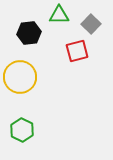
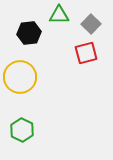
red square: moved 9 px right, 2 px down
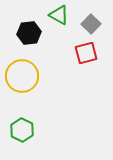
green triangle: rotated 30 degrees clockwise
yellow circle: moved 2 px right, 1 px up
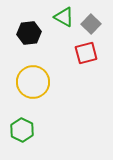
green triangle: moved 5 px right, 2 px down
yellow circle: moved 11 px right, 6 px down
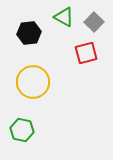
gray square: moved 3 px right, 2 px up
green hexagon: rotated 15 degrees counterclockwise
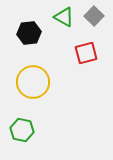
gray square: moved 6 px up
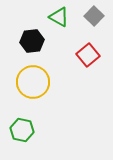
green triangle: moved 5 px left
black hexagon: moved 3 px right, 8 px down
red square: moved 2 px right, 2 px down; rotated 25 degrees counterclockwise
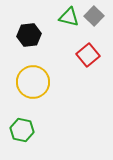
green triangle: moved 10 px right; rotated 15 degrees counterclockwise
black hexagon: moved 3 px left, 6 px up
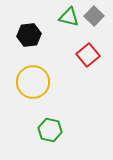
green hexagon: moved 28 px right
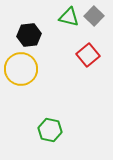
yellow circle: moved 12 px left, 13 px up
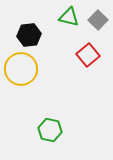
gray square: moved 4 px right, 4 px down
